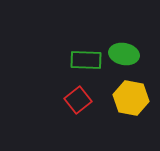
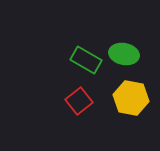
green rectangle: rotated 28 degrees clockwise
red square: moved 1 px right, 1 px down
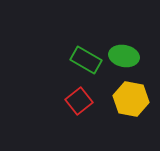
green ellipse: moved 2 px down
yellow hexagon: moved 1 px down
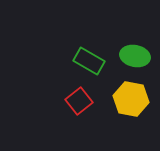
green ellipse: moved 11 px right
green rectangle: moved 3 px right, 1 px down
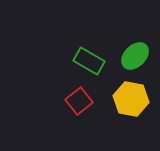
green ellipse: rotated 56 degrees counterclockwise
